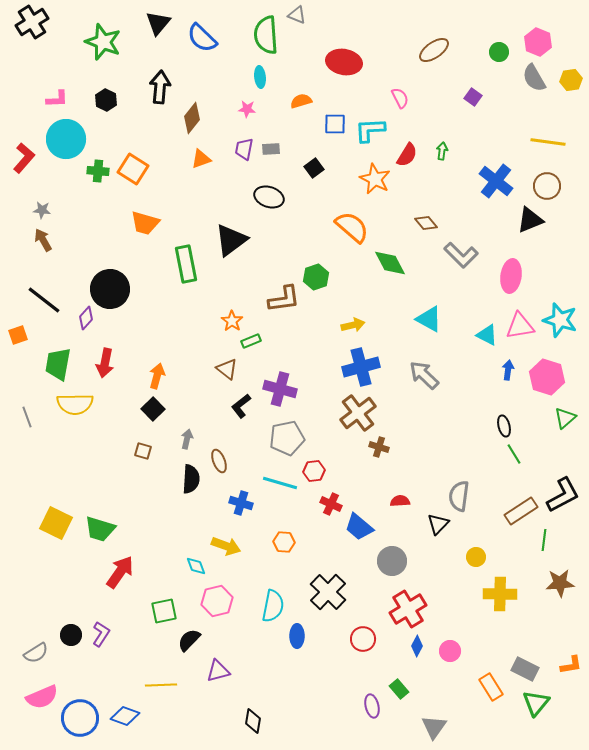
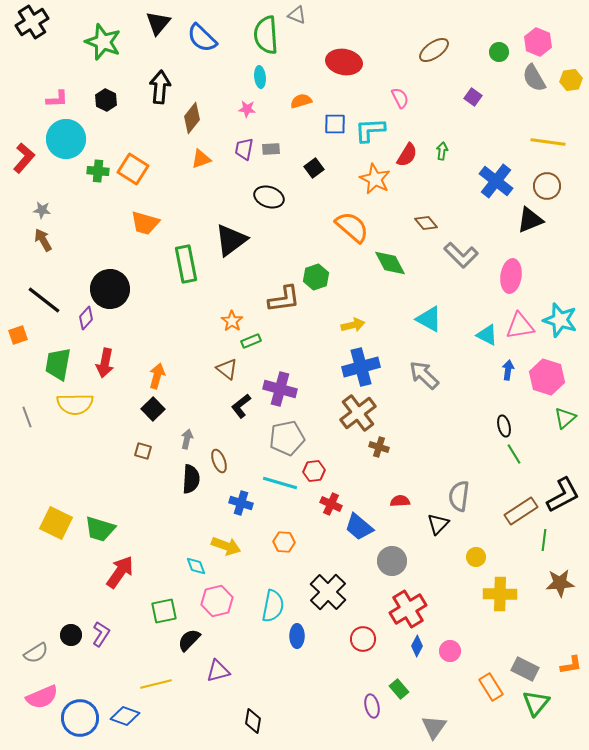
yellow line at (161, 685): moved 5 px left, 1 px up; rotated 12 degrees counterclockwise
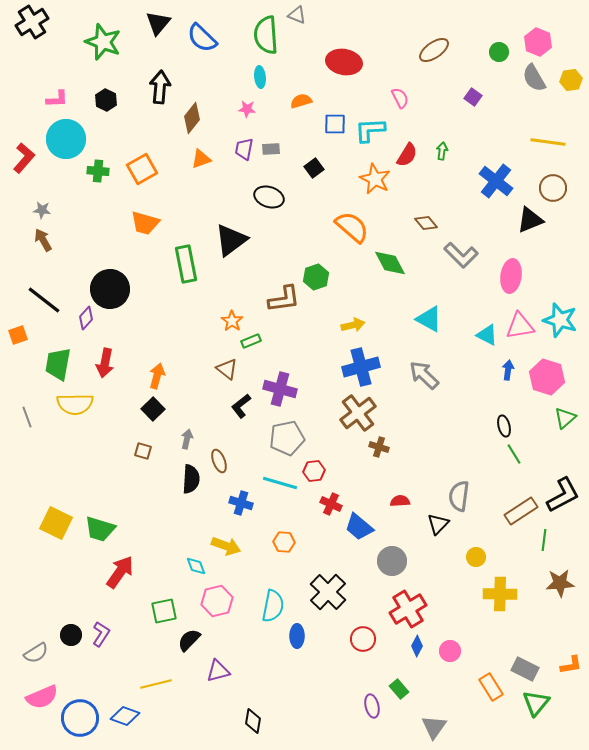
orange square at (133, 169): moved 9 px right; rotated 28 degrees clockwise
brown circle at (547, 186): moved 6 px right, 2 px down
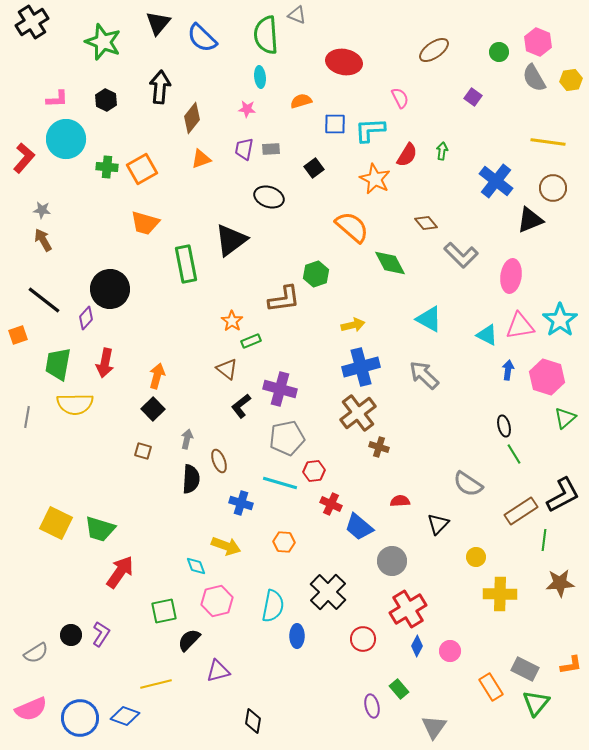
green cross at (98, 171): moved 9 px right, 4 px up
green hexagon at (316, 277): moved 3 px up
cyan star at (560, 320): rotated 20 degrees clockwise
gray line at (27, 417): rotated 30 degrees clockwise
gray semicircle at (459, 496): moved 9 px right, 12 px up; rotated 64 degrees counterclockwise
pink semicircle at (42, 697): moved 11 px left, 12 px down
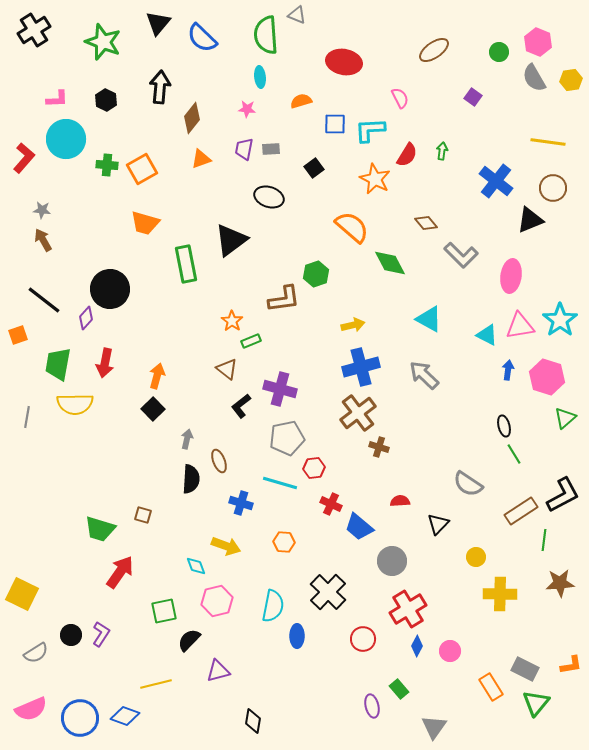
black cross at (32, 22): moved 2 px right, 8 px down
green cross at (107, 167): moved 2 px up
brown square at (143, 451): moved 64 px down
red hexagon at (314, 471): moved 3 px up
yellow square at (56, 523): moved 34 px left, 71 px down
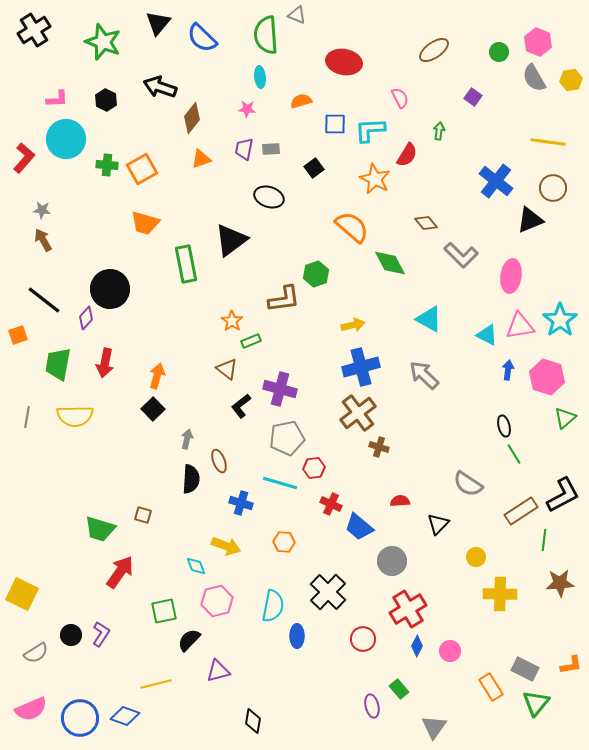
black arrow at (160, 87): rotated 76 degrees counterclockwise
green arrow at (442, 151): moved 3 px left, 20 px up
yellow semicircle at (75, 404): moved 12 px down
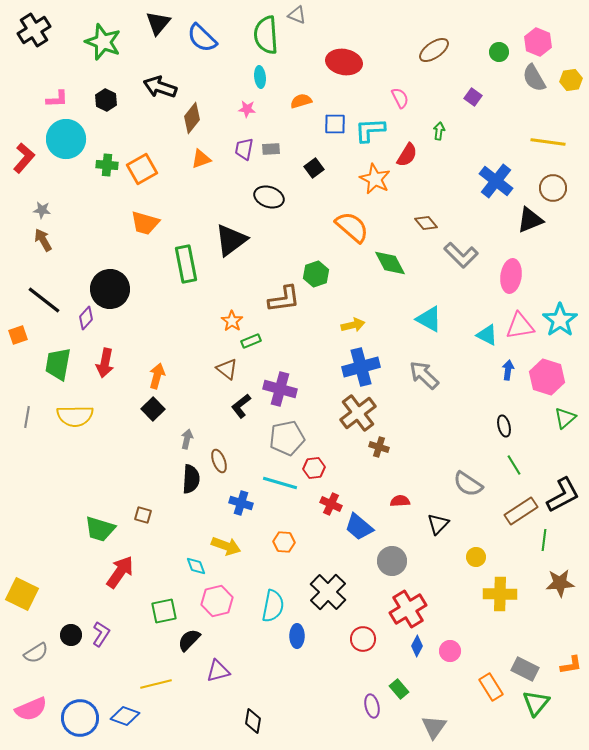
green line at (514, 454): moved 11 px down
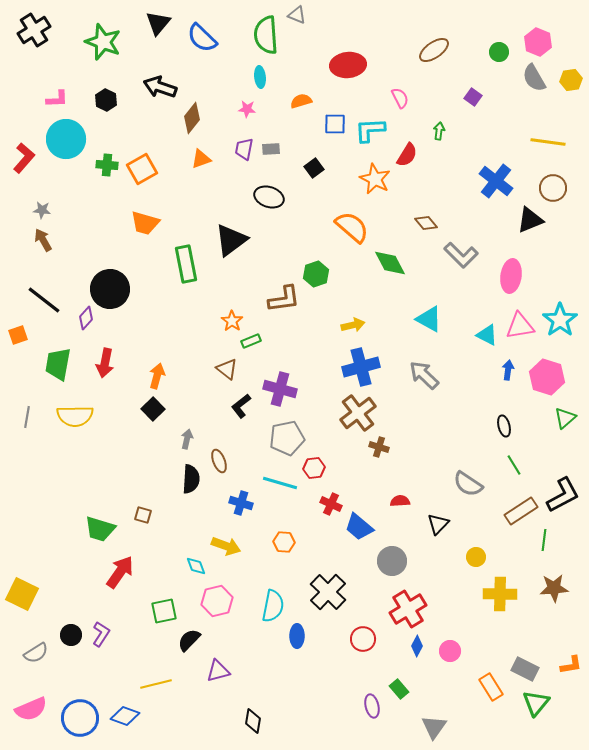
red ellipse at (344, 62): moved 4 px right, 3 px down; rotated 16 degrees counterclockwise
brown star at (560, 583): moved 6 px left, 5 px down
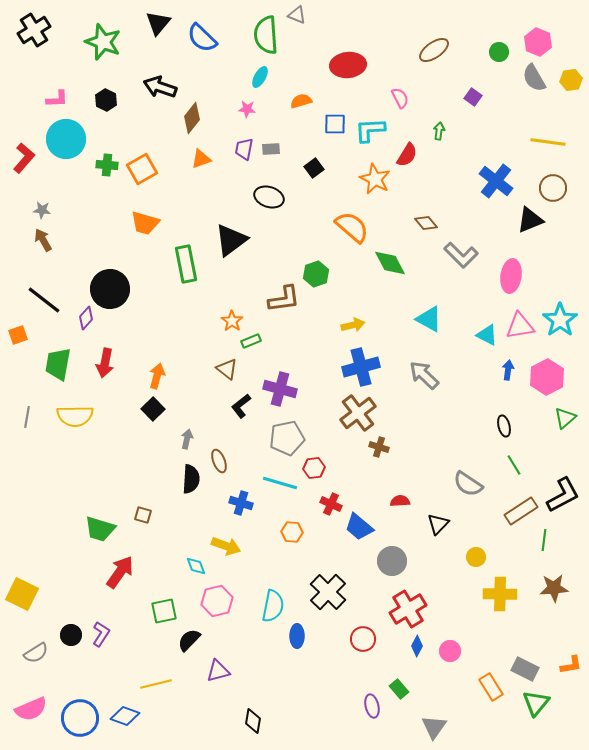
cyan ellipse at (260, 77): rotated 35 degrees clockwise
pink hexagon at (547, 377): rotated 16 degrees clockwise
orange hexagon at (284, 542): moved 8 px right, 10 px up
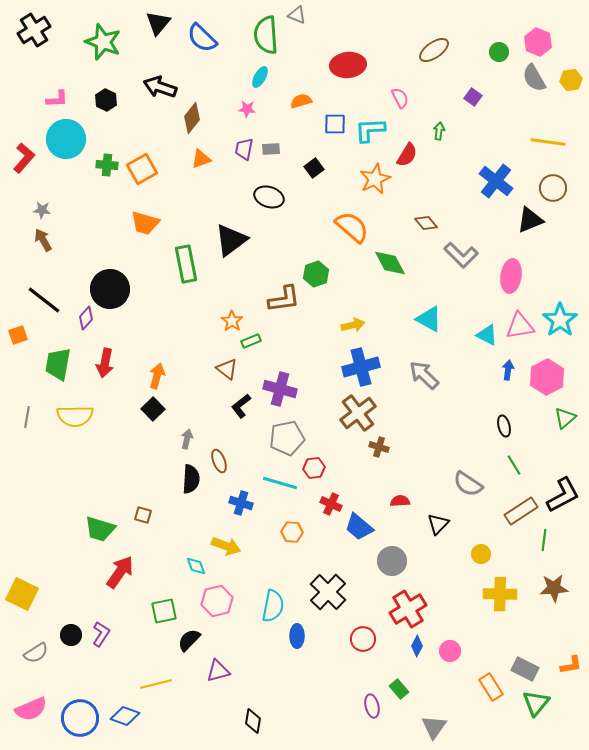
orange star at (375, 179): rotated 20 degrees clockwise
yellow circle at (476, 557): moved 5 px right, 3 px up
